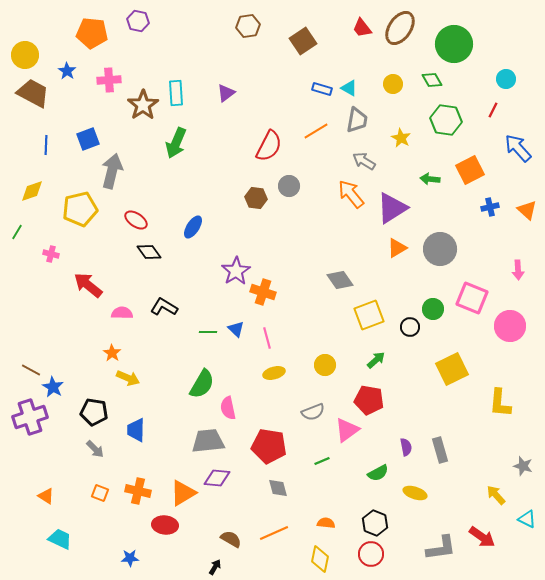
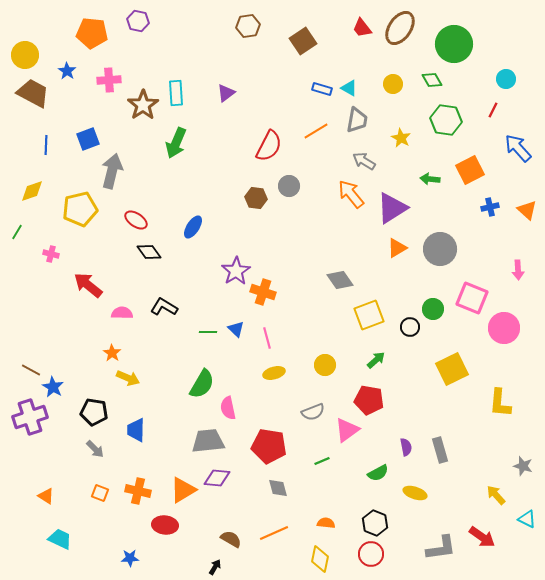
pink circle at (510, 326): moved 6 px left, 2 px down
orange triangle at (183, 493): moved 3 px up
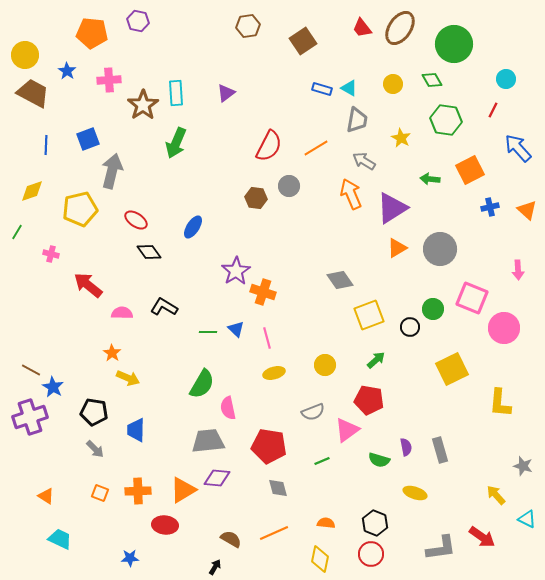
orange line at (316, 131): moved 17 px down
orange arrow at (351, 194): rotated 16 degrees clockwise
green semicircle at (378, 473): moved 1 px right, 13 px up; rotated 45 degrees clockwise
orange cross at (138, 491): rotated 15 degrees counterclockwise
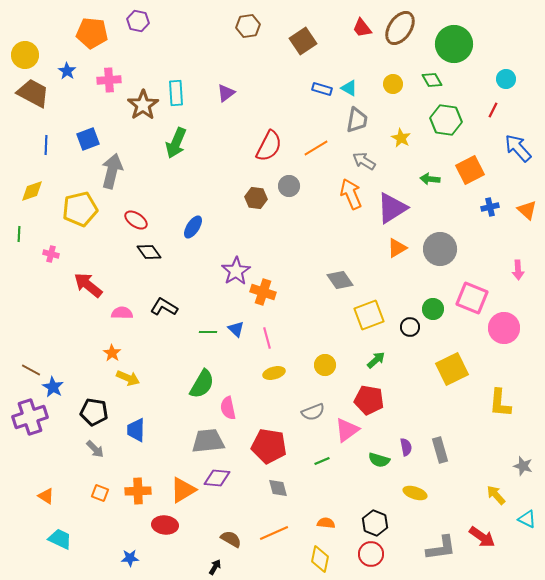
green line at (17, 232): moved 2 px right, 2 px down; rotated 28 degrees counterclockwise
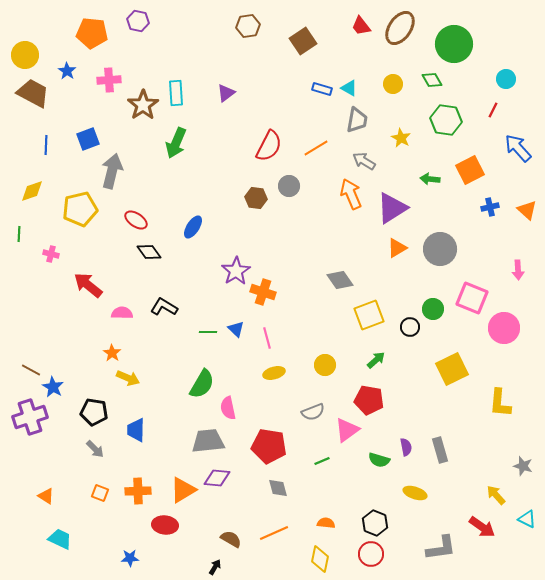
red trapezoid at (362, 28): moved 1 px left, 2 px up
red arrow at (482, 537): moved 10 px up
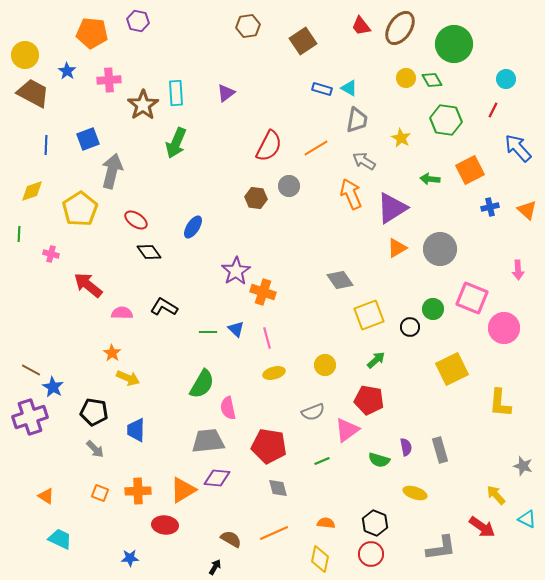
yellow circle at (393, 84): moved 13 px right, 6 px up
yellow pentagon at (80, 209): rotated 20 degrees counterclockwise
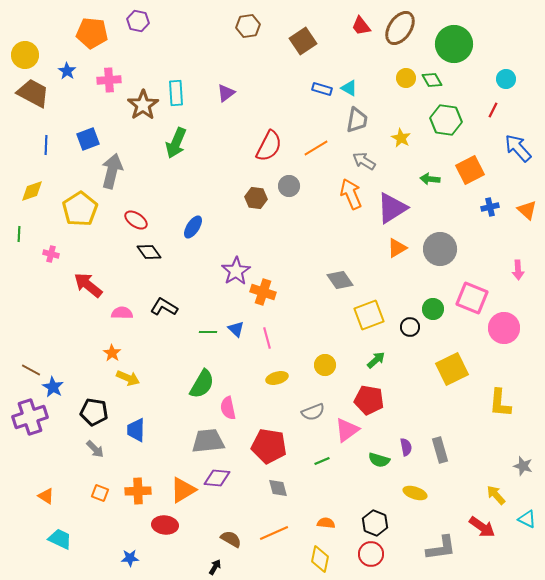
yellow ellipse at (274, 373): moved 3 px right, 5 px down
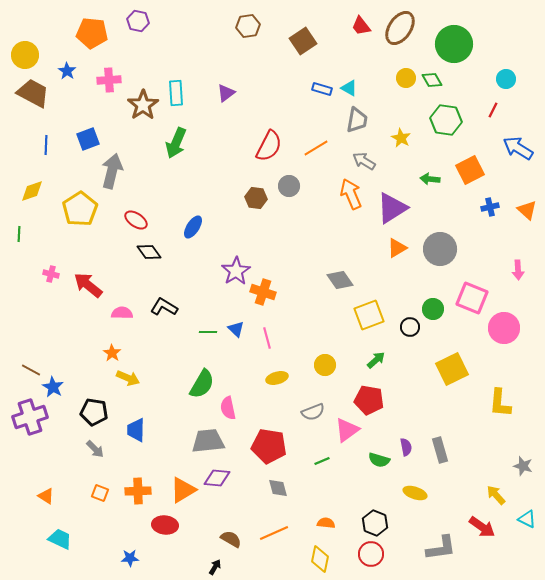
blue arrow at (518, 148): rotated 16 degrees counterclockwise
pink cross at (51, 254): moved 20 px down
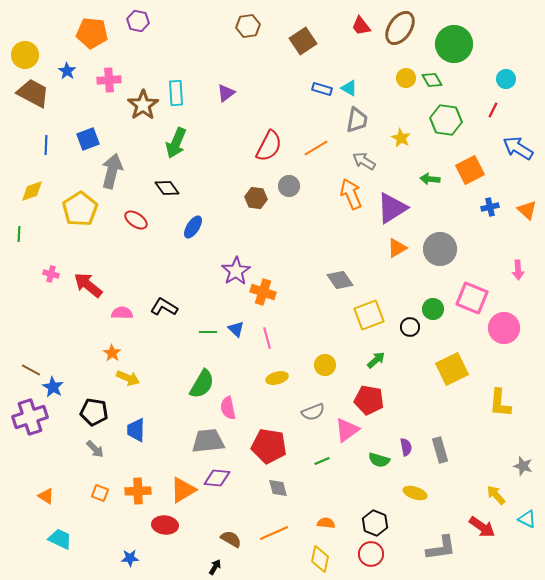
black diamond at (149, 252): moved 18 px right, 64 px up
